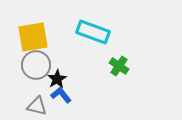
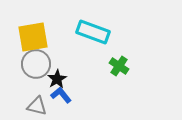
gray circle: moved 1 px up
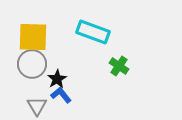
yellow square: rotated 12 degrees clockwise
gray circle: moved 4 px left
gray triangle: rotated 45 degrees clockwise
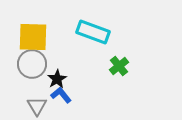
green cross: rotated 18 degrees clockwise
